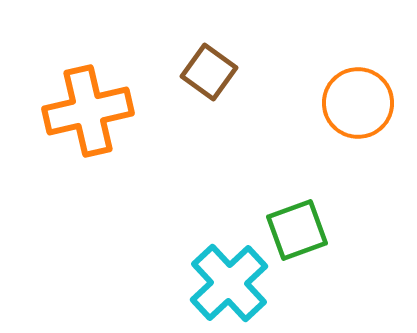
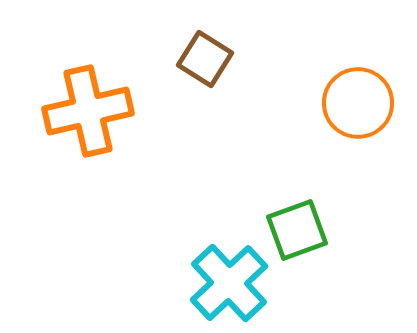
brown square: moved 4 px left, 13 px up; rotated 4 degrees counterclockwise
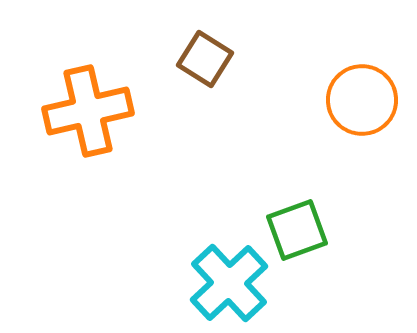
orange circle: moved 4 px right, 3 px up
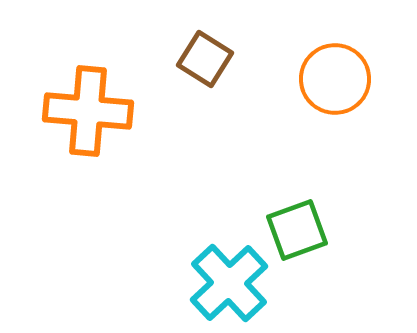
orange circle: moved 27 px left, 21 px up
orange cross: rotated 18 degrees clockwise
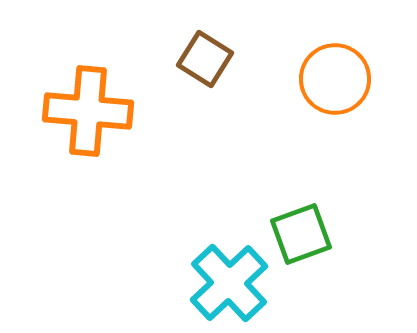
green square: moved 4 px right, 4 px down
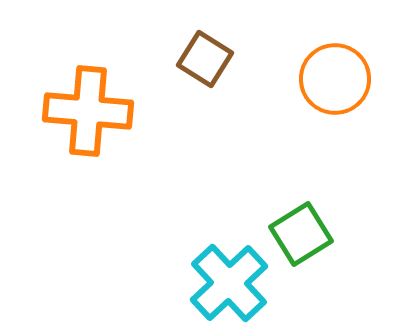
green square: rotated 12 degrees counterclockwise
